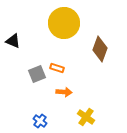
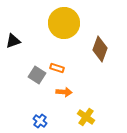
black triangle: rotated 42 degrees counterclockwise
gray square: moved 1 px down; rotated 36 degrees counterclockwise
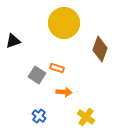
blue cross: moved 1 px left, 5 px up
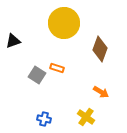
orange arrow: moved 37 px right; rotated 28 degrees clockwise
blue cross: moved 5 px right, 3 px down; rotated 24 degrees counterclockwise
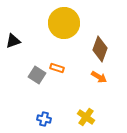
orange arrow: moved 2 px left, 15 px up
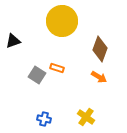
yellow circle: moved 2 px left, 2 px up
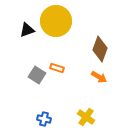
yellow circle: moved 6 px left
black triangle: moved 14 px right, 11 px up
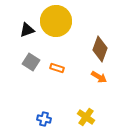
gray square: moved 6 px left, 13 px up
